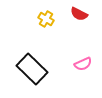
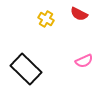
pink semicircle: moved 1 px right, 3 px up
black rectangle: moved 6 px left
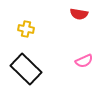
red semicircle: rotated 18 degrees counterclockwise
yellow cross: moved 20 px left, 10 px down; rotated 21 degrees counterclockwise
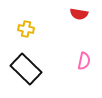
pink semicircle: rotated 54 degrees counterclockwise
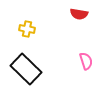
yellow cross: moved 1 px right
pink semicircle: moved 2 px right; rotated 30 degrees counterclockwise
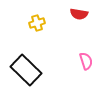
yellow cross: moved 10 px right, 6 px up; rotated 28 degrees counterclockwise
black rectangle: moved 1 px down
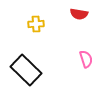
yellow cross: moved 1 px left, 1 px down; rotated 14 degrees clockwise
pink semicircle: moved 2 px up
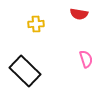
black rectangle: moved 1 px left, 1 px down
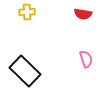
red semicircle: moved 4 px right
yellow cross: moved 9 px left, 12 px up
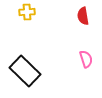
red semicircle: moved 2 px down; rotated 72 degrees clockwise
